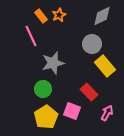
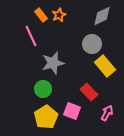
orange rectangle: moved 1 px up
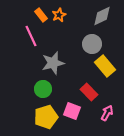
yellow pentagon: rotated 15 degrees clockwise
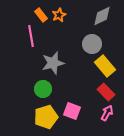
pink line: rotated 15 degrees clockwise
red rectangle: moved 17 px right
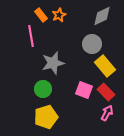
pink square: moved 12 px right, 21 px up
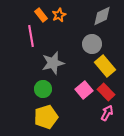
pink square: rotated 30 degrees clockwise
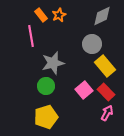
green circle: moved 3 px right, 3 px up
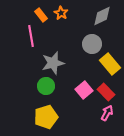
orange star: moved 2 px right, 2 px up; rotated 16 degrees counterclockwise
yellow rectangle: moved 5 px right, 2 px up
